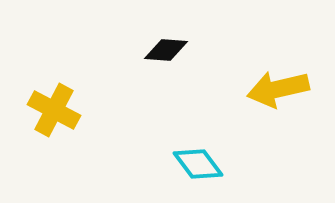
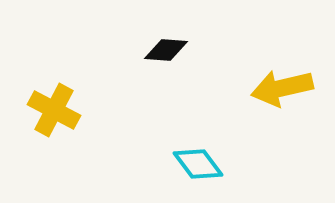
yellow arrow: moved 4 px right, 1 px up
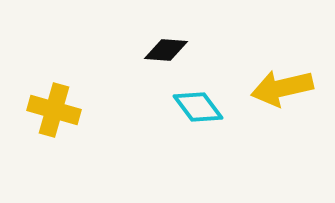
yellow cross: rotated 12 degrees counterclockwise
cyan diamond: moved 57 px up
